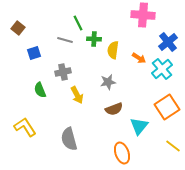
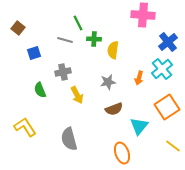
orange arrow: moved 20 px down; rotated 72 degrees clockwise
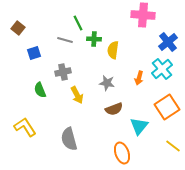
gray star: moved 1 px left, 1 px down; rotated 21 degrees clockwise
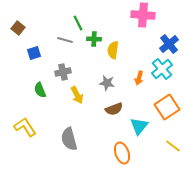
blue cross: moved 1 px right, 2 px down
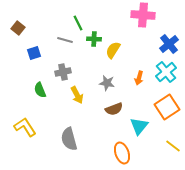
yellow semicircle: rotated 24 degrees clockwise
cyan cross: moved 4 px right, 3 px down
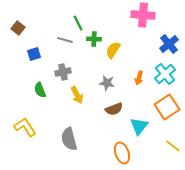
blue square: moved 1 px down
cyan cross: moved 1 px left, 2 px down
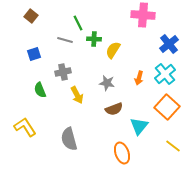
brown square: moved 13 px right, 12 px up
orange square: rotated 15 degrees counterclockwise
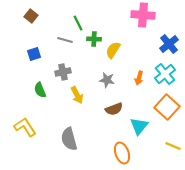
gray star: moved 3 px up
yellow line: rotated 14 degrees counterclockwise
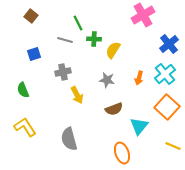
pink cross: rotated 35 degrees counterclockwise
green semicircle: moved 17 px left
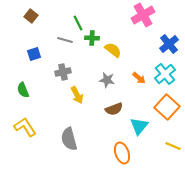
green cross: moved 2 px left, 1 px up
yellow semicircle: rotated 96 degrees clockwise
orange arrow: rotated 64 degrees counterclockwise
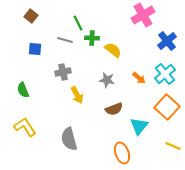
blue cross: moved 2 px left, 3 px up
blue square: moved 1 px right, 5 px up; rotated 24 degrees clockwise
